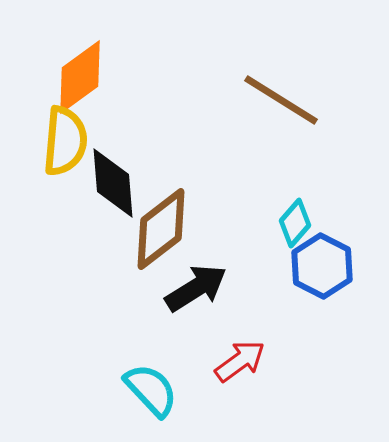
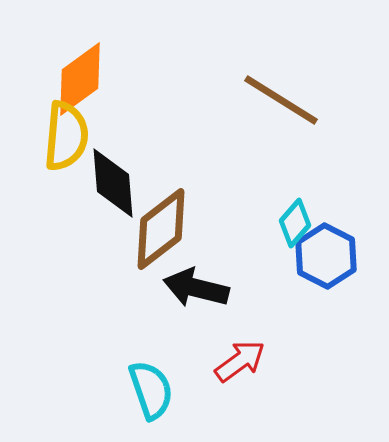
orange diamond: moved 2 px down
yellow semicircle: moved 1 px right, 5 px up
blue hexagon: moved 4 px right, 10 px up
black arrow: rotated 134 degrees counterclockwise
cyan semicircle: rotated 24 degrees clockwise
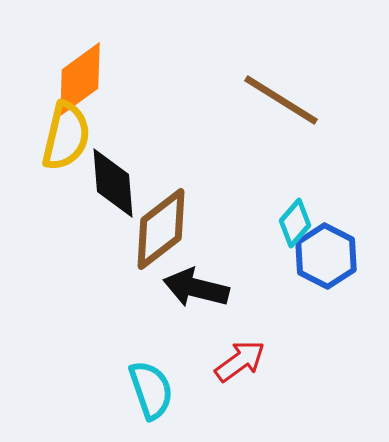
yellow semicircle: rotated 8 degrees clockwise
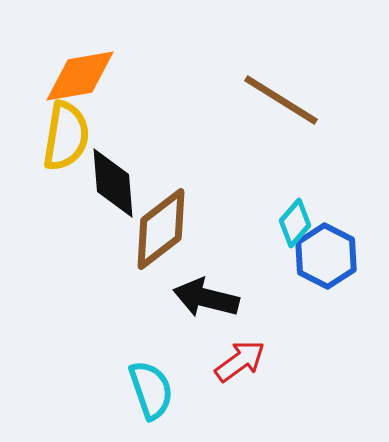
orange diamond: moved 3 px up; rotated 26 degrees clockwise
yellow semicircle: rotated 4 degrees counterclockwise
black arrow: moved 10 px right, 10 px down
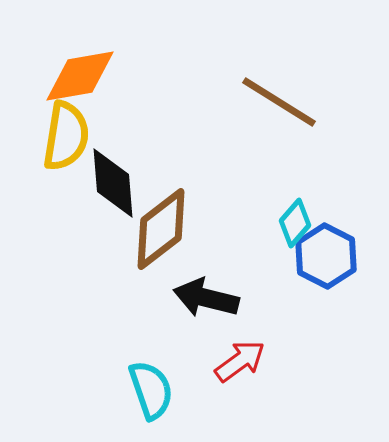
brown line: moved 2 px left, 2 px down
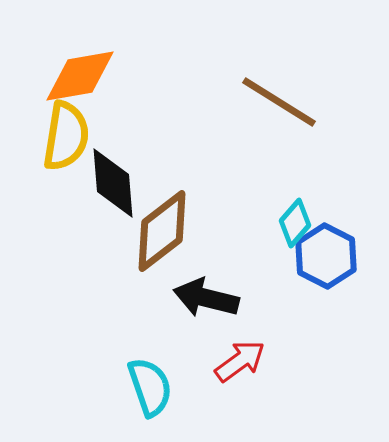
brown diamond: moved 1 px right, 2 px down
cyan semicircle: moved 1 px left, 3 px up
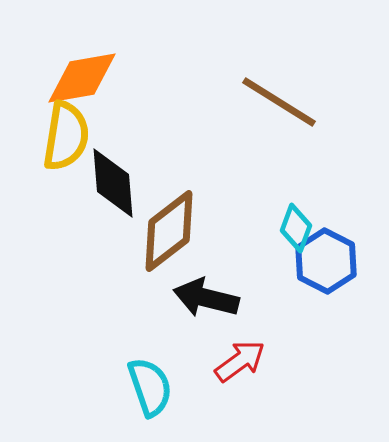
orange diamond: moved 2 px right, 2 px down
cyan diamond: moved 1 px right, 5 px down; rotated 21 degrees counterclockwise
brown diamond: moved 7 px right
blue hexagon: moved 5 px down
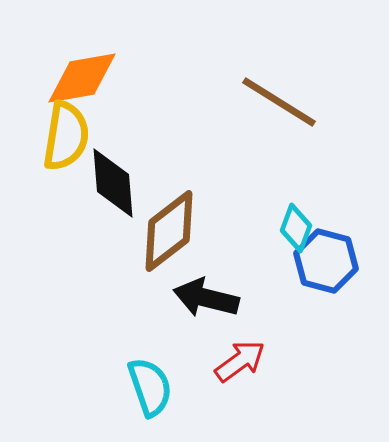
blue hexagon: rotated 12 degrees counterclockwise
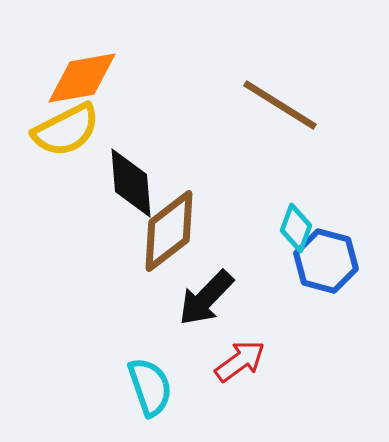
brown line: moved 1 px right, 3 px down
yellow semicircle: moved 6 px up; rotated 54 degrees clockwise
black diamond: moved 18 px right
black arrow: rotated 60 degrees counterclockwise
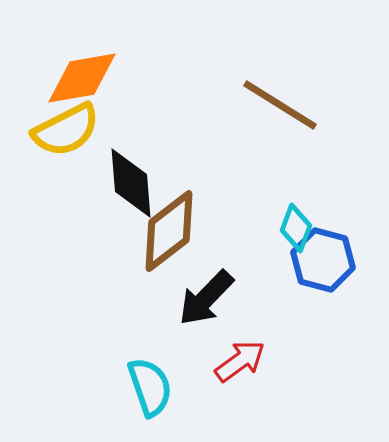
blue hexagon: moved 3 px left, 1 px up
